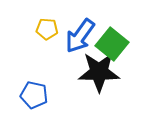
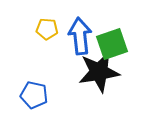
blue arrow: rotated 138 degrees clockwise
green square: rotated 32 degrees clockwise
black star: rotated 9 degrees counterclockwise
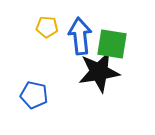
yellow pentagon: moved 2 px up
green square: rotated 28 degrees clockwise
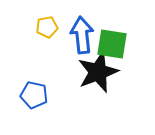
yellow pentagon: rotated 15 degrees counterclockwise
blue arrow: moved 2 px right, 1 px up
black star: moved 1 px left; rotated 12 degrees counterclockwise
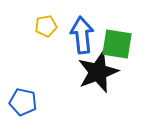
yellow pentagon: moved 1 px left, 1 px up
green square: moved 5 px right
blue pentagon: moved 11 px left, 7 px down
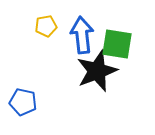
black star: moved 1 px left, 1 px up
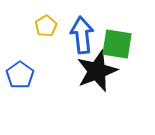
yellow pentagon: rotated 20 degrees counterclockwise
blue pentagon: moved 3 px left, 27 px up; rotated 24 degrees clockwise
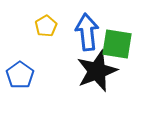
blue arrow: moved 5 px right, 3 px up
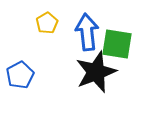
yellow pentagon: moved 1 px right, 3 px up
black star: moved 1 px left, 1 px down
blue pentagon: rotated 8 degrees clockwise
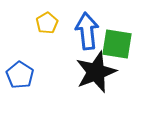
blue arrow: moved 1 px up
blue pentagon: rotated 12 degrees counterclockwise
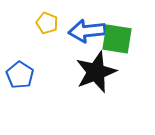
yellow pentagon: rotated 20 degrees counterclockwise
blue arrow: rotated 90 degrees counterclockwise
green square: moved 5 px up
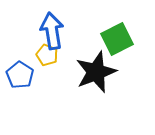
yellow pentagon: moved 32 px down
blue arrow: moved 35 px left; rotated 87 degrees clockwise
green square: rotated 36 degrees counterclockwise
